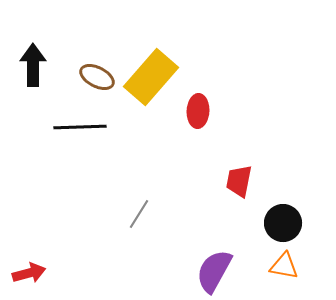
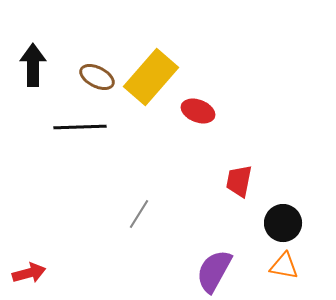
red ellipse: rotated 72 degrees counterclockwise
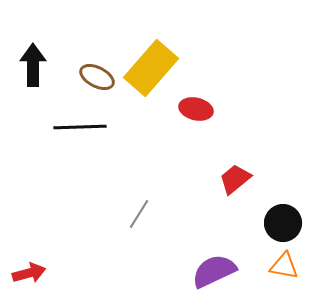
yellow rectangle: moved 9 px up
red ellipse: moved 2 px left, 2 px up; rotated 8 degrees counterclockwise
red trapezoid: moved 4 px left, 2 px up; rotated 40 degrees clockwise
purple semicircle: rotated 36 degrees clockwise
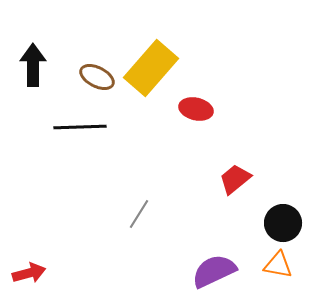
orange triangle: moved 6 px left, 1 px up
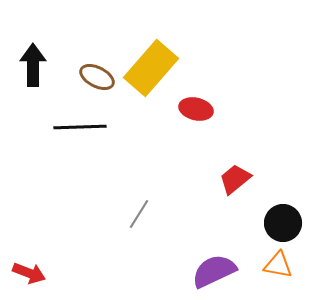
red arrow: rotated 36 degrees clockwise
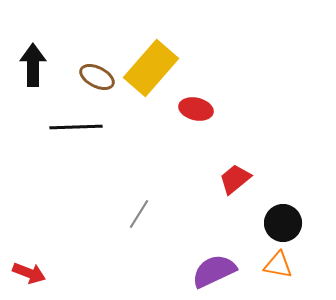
black line: moved 4 px left
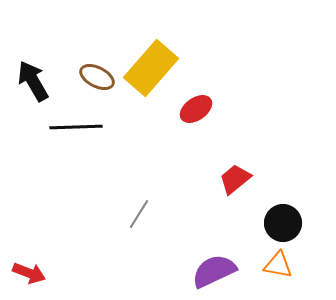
black arrow: moved 16 px down; rotated 30 degrees counterclockwise
red ellipse: rotated 48 degrees counterclockwise
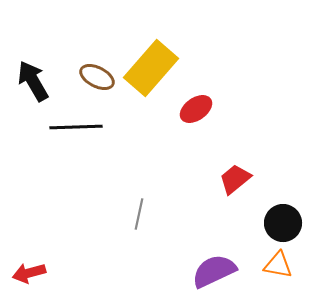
gray line: rotated 20 degrees counterclockwise
red arrow: rotated 144 degrees clockwise
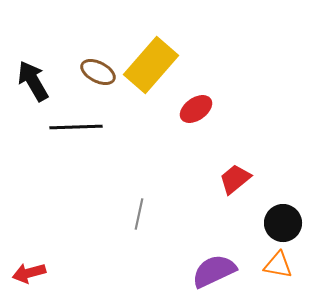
yellow rectangle: moved 3 px up
brown ellipse: moved 1 px right, 5 px up
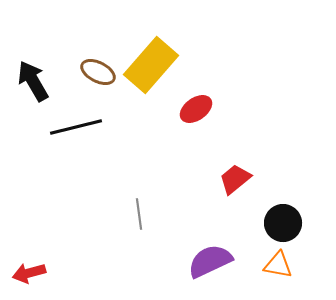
black line: rotated 12 degrees counterclockwise
gray line: rotated 20 degrees counterclockwise
purple semicircle: moved 4 px left, 10 px up
